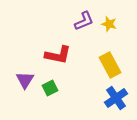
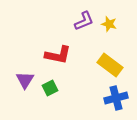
yellow rectangle: rotated 25 degrees counterclockwise
blue cross: rotated 20 degrees clockwise
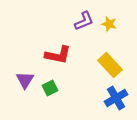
yellow rectangle: rotated 10 degrees clockwise
blue cross: rotated 15 degrees counterclockwise
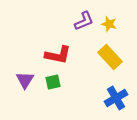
yellow rectangle: moved 8 px up
green square: moved 3 px right, 6 px up; rotated 14 degrees clockwise
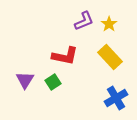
yellow star: rotated 21 degrees clockwise
red L-shape: moved 7 px right, 1 px down
green square: rotated 21 degrees counterclockwise
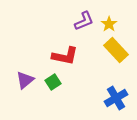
yellow rectangle: moved 6 px right, 7 px up
purple triangle: rotated 18 degrees clockwise
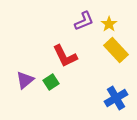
red L-shape: rotated 52 degrees clockwise
green square: moved 2 px left
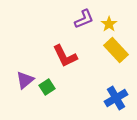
purple L-shape: moved 2 px up
green square: moved 4 px left, 5 px down
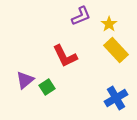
purple L-shape: moved 3 px left, 3 px up
